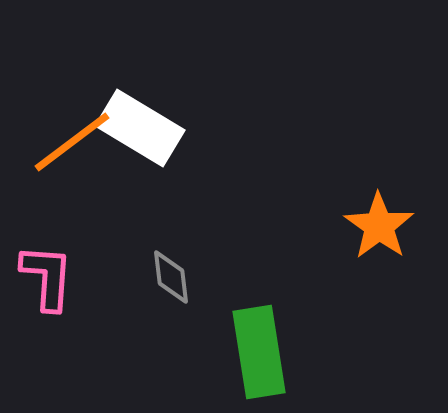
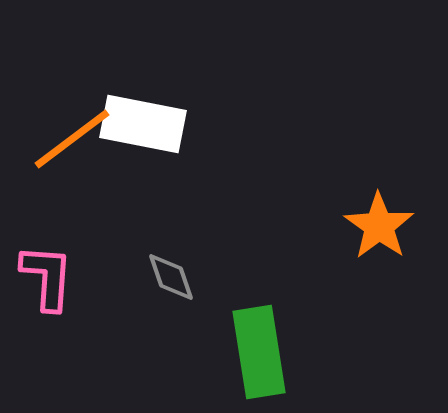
white rectangle: moved 3 px right, 4 px up; rotated 20 degrees counterclockwise
orange line: moved 3 px up
gray diamond: rotated 12 degrees counterclockwise
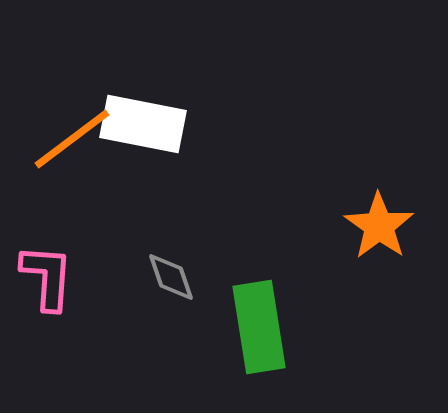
green rectangle: moved 25 px up
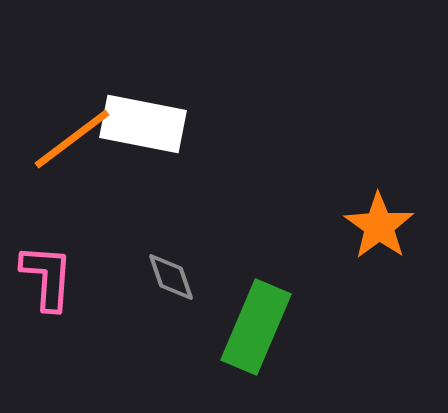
green rectangle: moved 3 px left; rotated 32 degrees clockwise
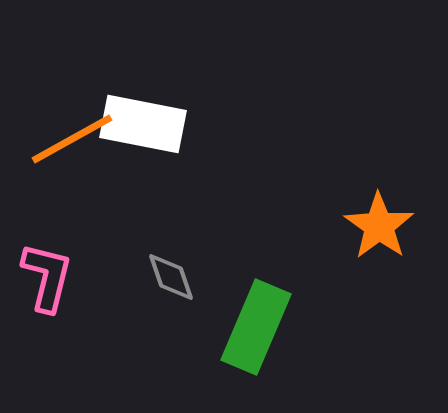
orange line: rotated 8 degrees clockwise
pink L-shape: rotated 10 degrees clockwise
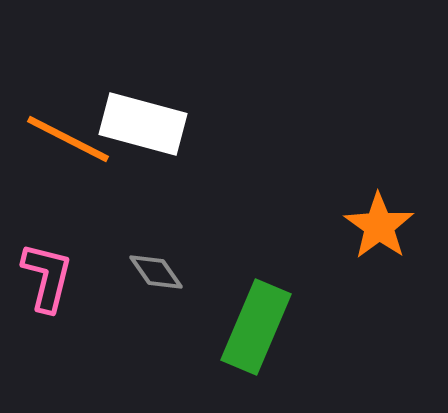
white rectangle: rotated 4 degrees clockwise
orange line: moved 4 px left; rotated 56 degrees clockwise
gray diamond: moved 15 px left, 5 px up; rotated 16 degrees counterclockwise
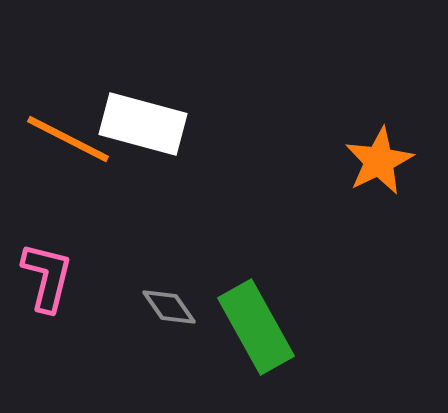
orange star: moved 65 px up; rotated 10 degrees clockwise
gray diamond: moved 13 px right, 35 px down
green rectangle: rotated 52 degrees counterclockwise
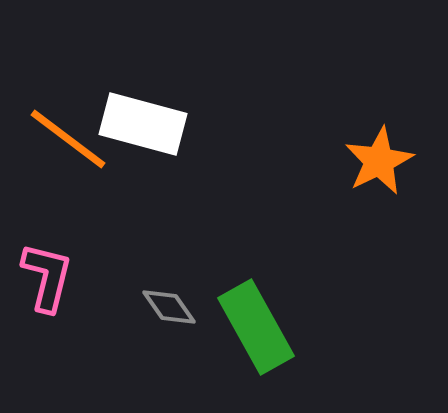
orange line: rotated 10 degrees clockwise
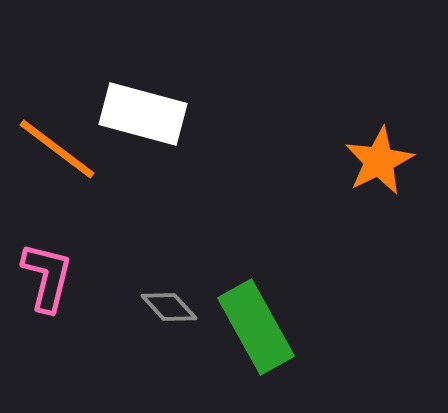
white rectangle: moved 10 px up
orange line: moved 11 px left, 10 px down
gray diamond: rotated 8 degrees counterclockwise
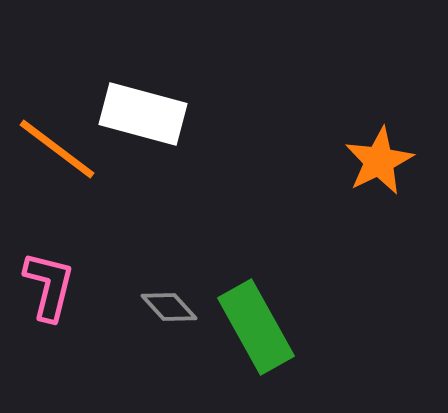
pink L-shape: moved 2 px right, 9 px down
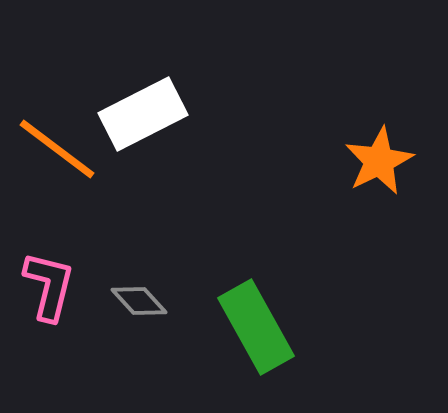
white rectangle: rotated 42 degrees counterclockwise
gray diamond: moved 30 px left, 6 px up
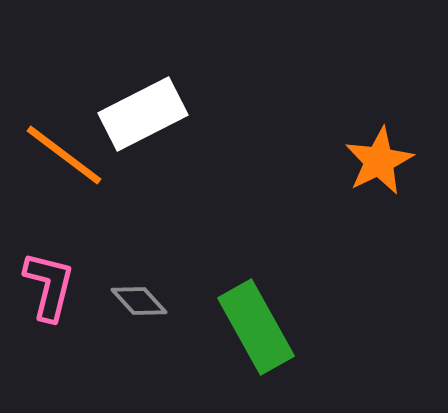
orange line: moved 7 px right, 6 px down
